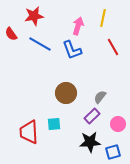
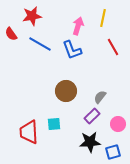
red star: moved 2 px left
brown circle: moved 2 px up
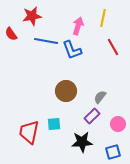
blue line: moved 6 px right, 3 px up; rotated 20 degrees counterclockwise
red trapezoid: rotated 15 degrees clockwise
black star: moved 8 px left
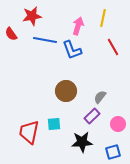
blue line: moved 1 px left, 1 px up
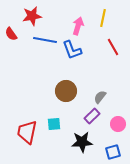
red trapezoid: moved 2 px left
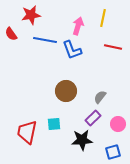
red star: moved 1 px left, 1 px up
red line: rotated 48 degrees counterclockwise
purple rectangle: moved 1 px right, 2 px down
black star: moved 2 px up
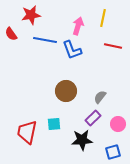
red line: moved 1 px up
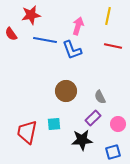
yellow line: moved 5 px right, 2 px up
gray semicircle: rotated 64 degrees counterclockwise
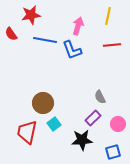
red line: moved 1 px left, 1 px up; rotated 18 degrees counterclockwise
brown circle: moved 23 px left, 12 px down
cyan square: rotated 32 degrees counterclockwise
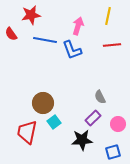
cyan square: moved 2 px up
